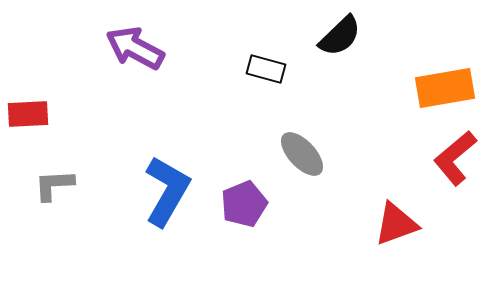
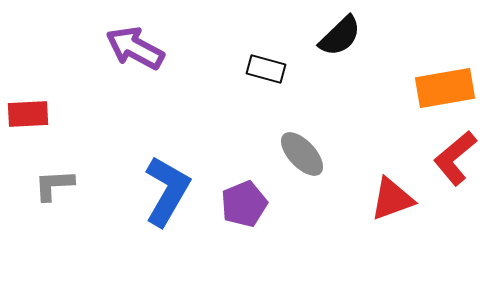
red triangle: moved 4 px left, 25 px up
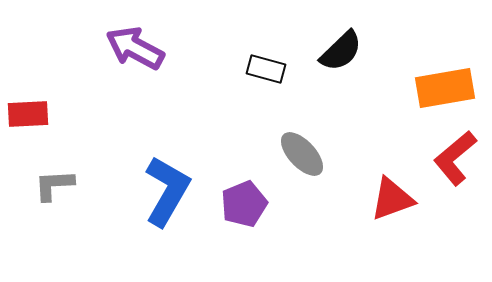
black semicircle: moved 1 px right, 15 px down
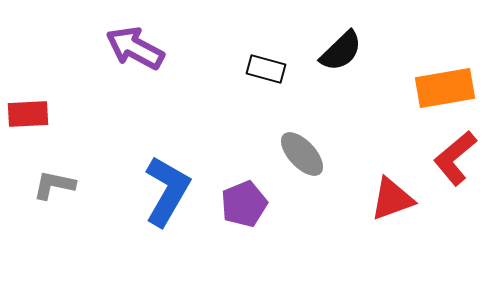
gray L-shape: rotated 15 degrees clockwise
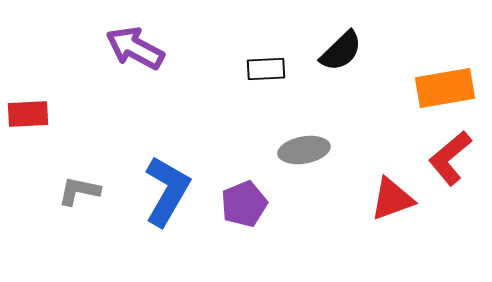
black rectangle: rotated 18 degrees counterclockwise
gray ellipse: moved 2 px right, 4 px up; rotated 57 degrees counterclockwise
red L-shape: moved 5 px left
gray L-shape: moved 25 px right, 6 px down
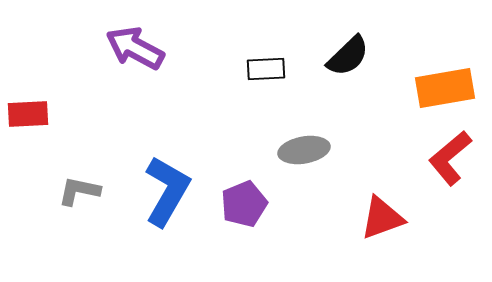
black semicircle: moved 7 px right, 5 px down
red triangle: moved 10 px left, 19 px down
